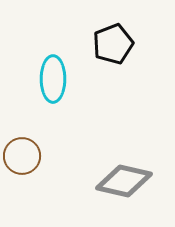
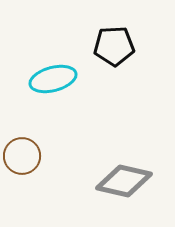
black pentagon: moved 1 px right, 2 px down; rotated 18 degrees clockwise
cyan ellipse: rotated 75 degrees clockwise
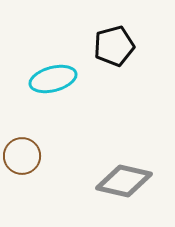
black pentagon: rotated 12 degrees counterclockwise
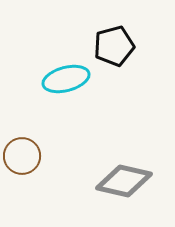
cyan ellipse: moved 13 px right
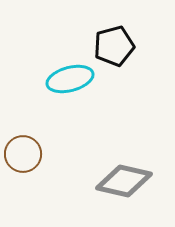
cyan ellipse: moved 4 px right
brown circle: moved 1 px right, 2 px up
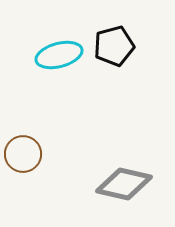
cyan ellipse: moved 11 px left, 24 px up
gray diamond: moved 3 px down
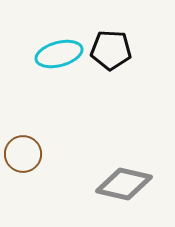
black pentagon: moved 3 px left, 4 px down; rotated 18 degrees clockwise
cyan ellipse: moved 1 px up
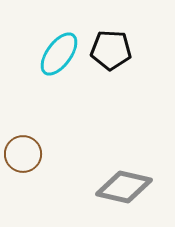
cyan ellipse: rotated 39 degrees counterclockwise
gray diamond: moved 3 px down
